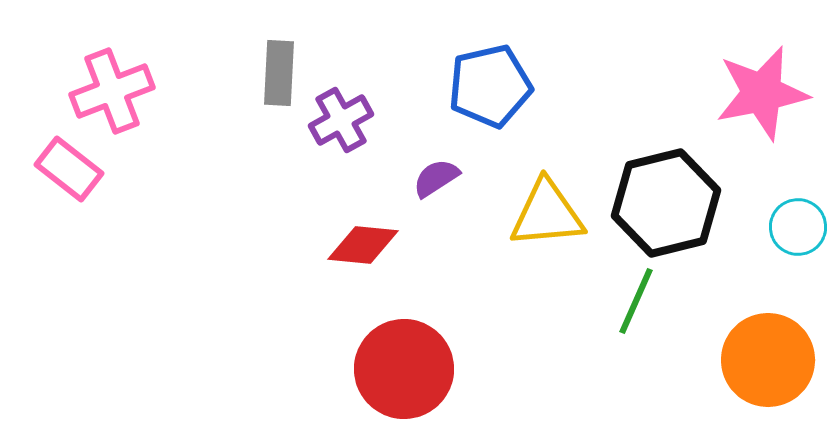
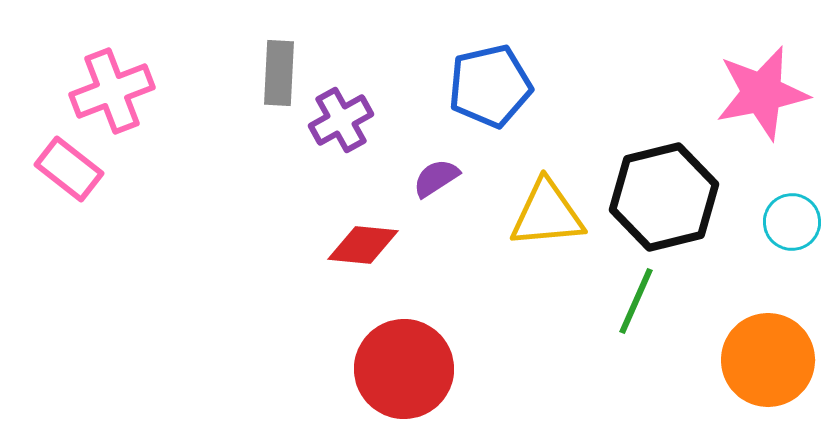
black hexagon: moved 2 px left, 6 px up
cyan circle: moved 6 px left, 5 px up
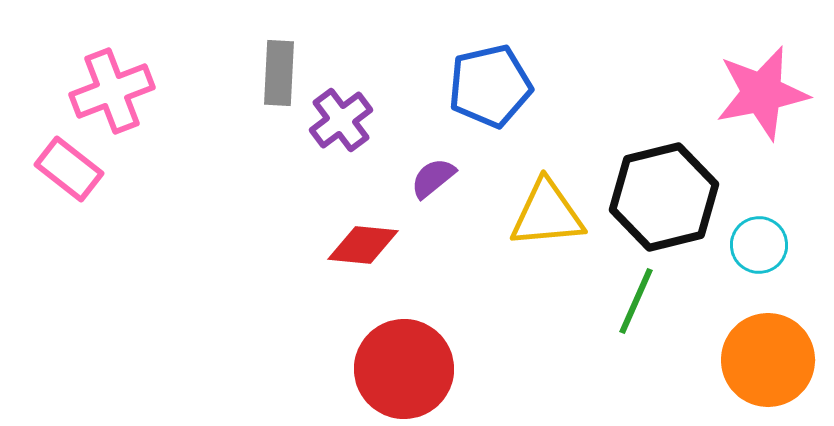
purple cross: rotated 8 degrees counterclockwise
purple semicircle: moved 3 px left; rotated 6 degrees counterclockwise
cyan circle: moved 33 px left, 23 px down
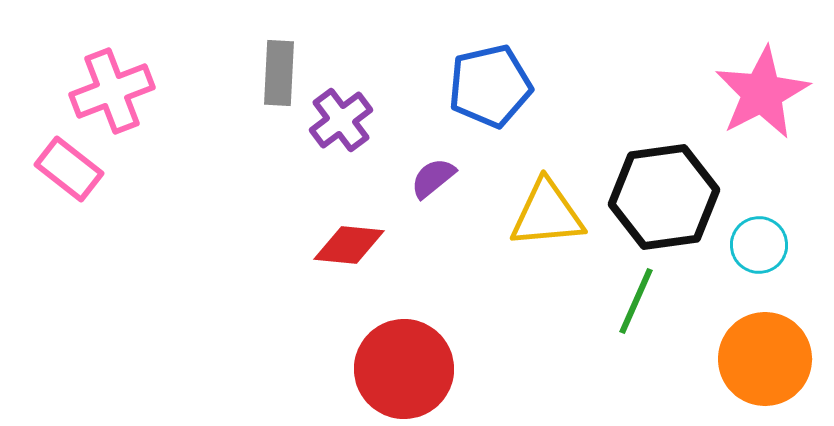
pink star: rotated 16 degrees counterclockwise
black hexagon: rotated 6 degrees clockwise
red diamond: moved 14 px left
orange circle: moved 3 px left, 1 px up
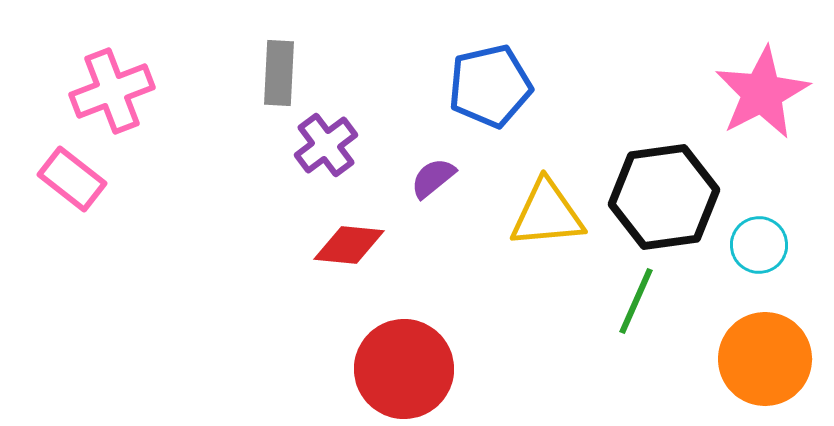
purple cross: moved 15 px left, 25 px down
pink rectangle: moved 3 px right, 10 px down
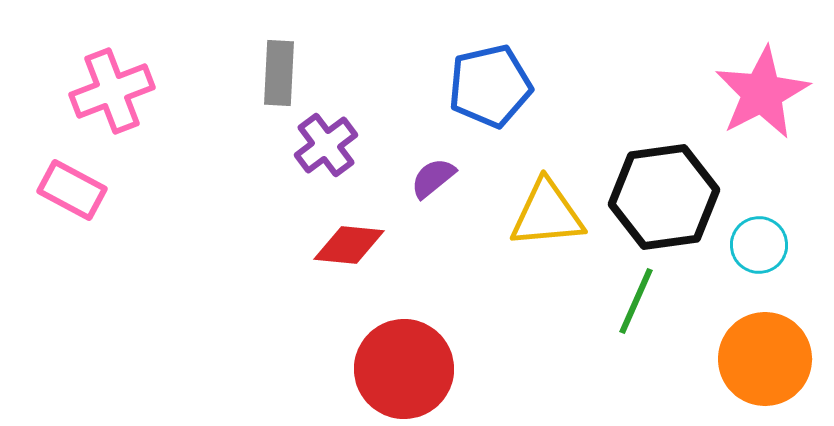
pink rectangle: moved 11 px down; rotated 10 degrees counterclockwise
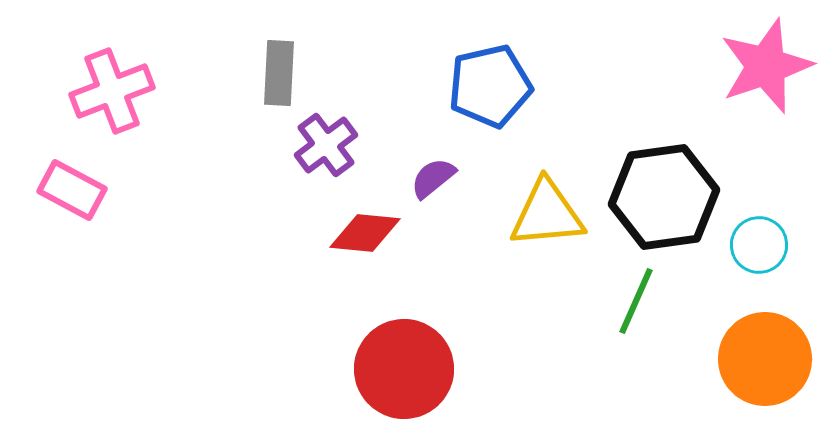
pink star: moved 4 px right, 27 px up; rotated 8 degrees clockwise
red diamond: moved 16 px right, 12 px up
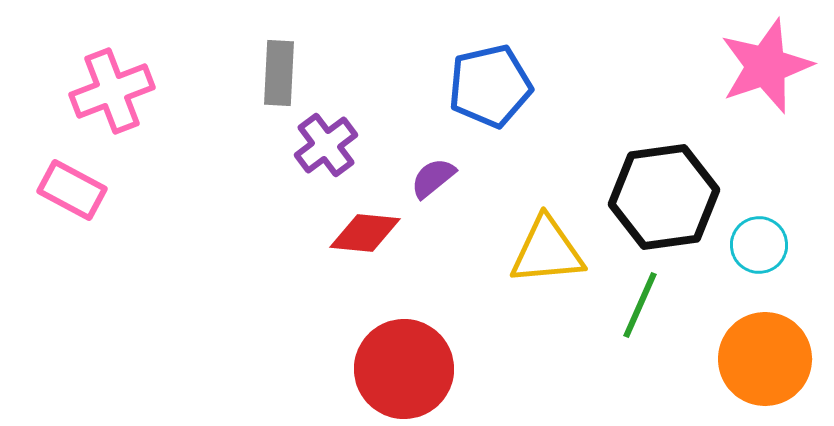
yellow triangle: moved 37 px down
green line: moved 4 px right, 4 px down
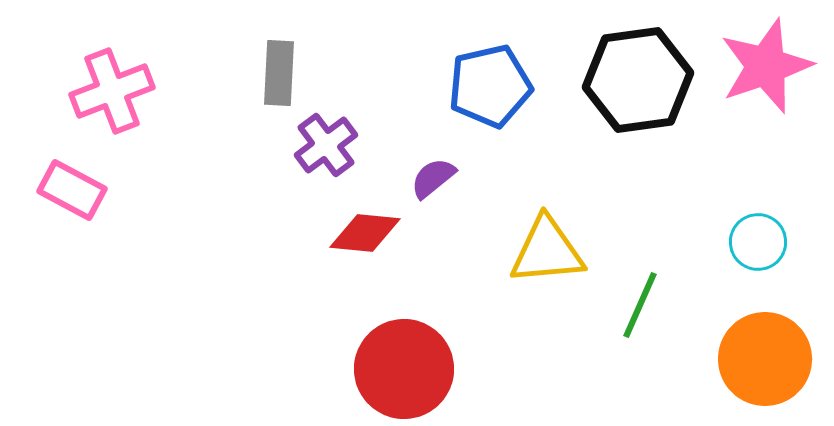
black hexagon: moved 26 px left, 117 px up
cyan circle: moved 1 px left, 3 px up
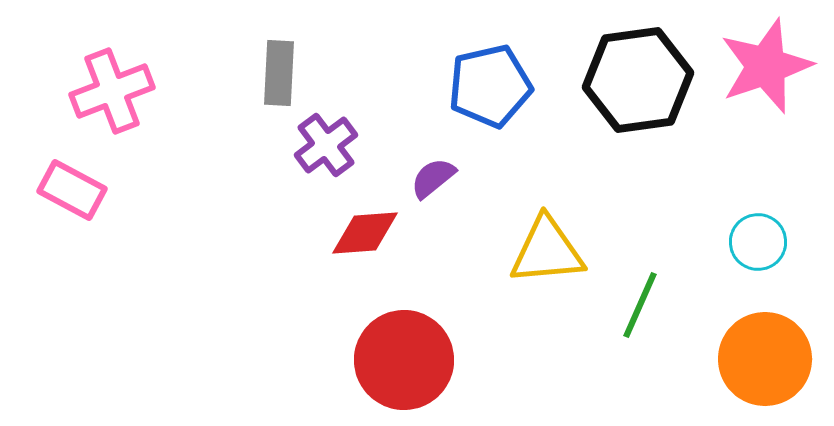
red diamond: rotated 10 degrees counterclockwise
red circle: moved 9 px up
